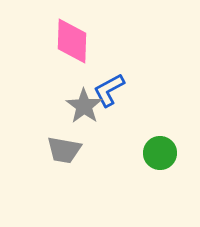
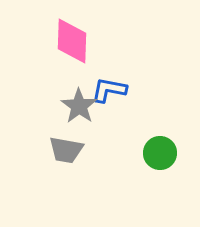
blue L-shape: rotated 39 degrees clockwise
gray star: moved 5 px left
gray trapezoid: moved 2 px right
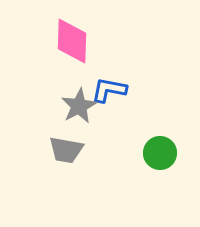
gray star: rotated 9 degrees clockwise
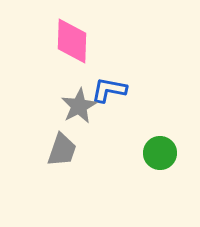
gray trapezoid: moved 4 px left; rotated 81 degrees counterclockwise
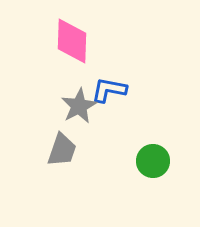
green circle: moved 7 px left, 8 px down
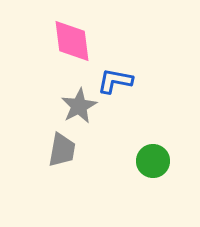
pink diamond: rotated 9 degrees counterclockwise
blue L-shape: moved 6 px right, 9 px up
gray trapezoid: rotated 9 degrees counterclockwise
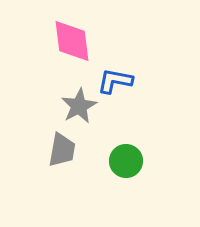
green circle: moved 27 px left
